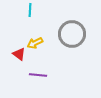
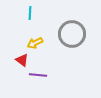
cyan line: moved 3 px down
red triangle: moved 3 px right, 6 px down
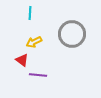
yellow arrow: moved 1 px left, 1 px up
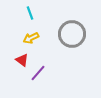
cyan line: rotated 24 degrees counterclockwise
yellow arrow: moved 3 px left, 4 px up
purple line: moved 2 px up; rotated 54 degrees counterclockwise
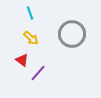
yellow arrow: rotated 112 degrees counterclockwise
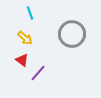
yellow arrow: moved 6 px left
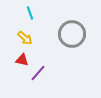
red triangle: rotated 24 degrees counterclockwise
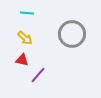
cyan line: moved 3 px left; rotated 64 degrees counterclockwise
purple line: moved 2 px down
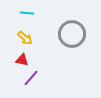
purple line: moved 7 px left, 3 px down
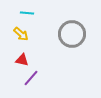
yellow arrow: moved 4 px left, 4 px up
